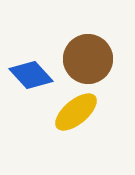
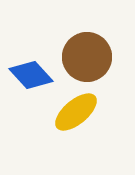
brown circle: moved 1 px left, 2 px up
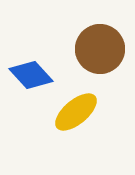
brown circle: moved 13 px right, 8 px up
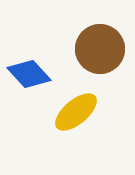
blue diamond: moved 2 px left, 1 px up
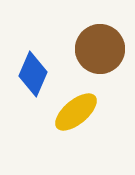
blue diamond: moved 4 px right; rotated 66 degrees clockwise
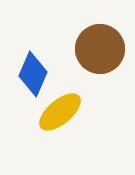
yellow ellipse: moved 16 px left
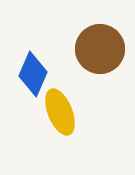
yellow ellipse: rotated 72 degrees counterclockwise
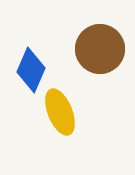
blue diamond: moved 2 px left, 4 px up
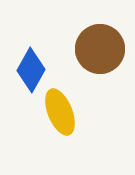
blue diamond: rotated 6 degrees clockwise
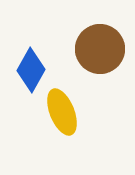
yellow ellipse: moved 2 px right
